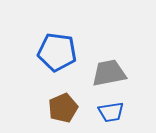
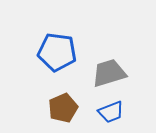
gray trapezoid: rotated 6 degrees counterclockwise
blue trapezoid: rotated 12 degrees counterclockwise
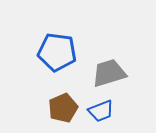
blue trapezoid: moved 10 px left, 1 px up
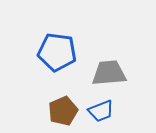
gray trapezoid: rotated 12 degrees clockwise
brown pentagon: moved 3 px down
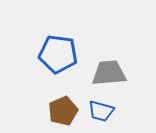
blue pentagon: moved 1 px right, 2 px down
blue trapezoid: rotated 36 degrees clockwise
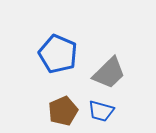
blue pentagon: rotated 15 degrees clockwise
gray trapezoid: rotated 141 degrees clockwise
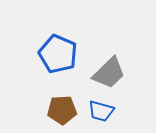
brown pentagon: moved 1 px left, 1 px up; rotated 20 degrees clockwise
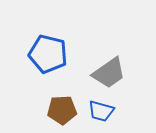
blue pentagon: moved 10 px left; rotated 9 degrees counterclockwise
gray trapezoid: rotated 9 degrees clockwise
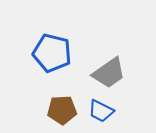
blue pentagon: moved 4 px right, 1 px up
blue trapezoid: rotated 12 degrees clockwise
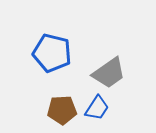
blue trapezoid: moved 4 px left, 3 px up; rotated 84 degrees counterclockwise
